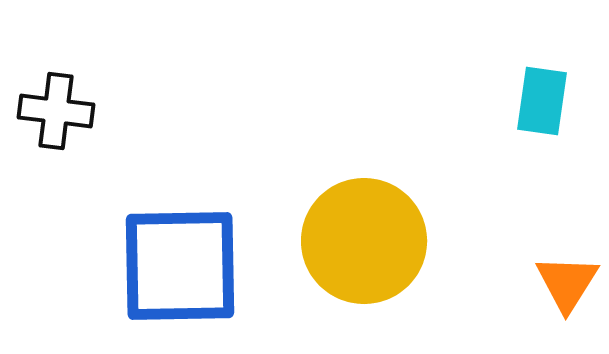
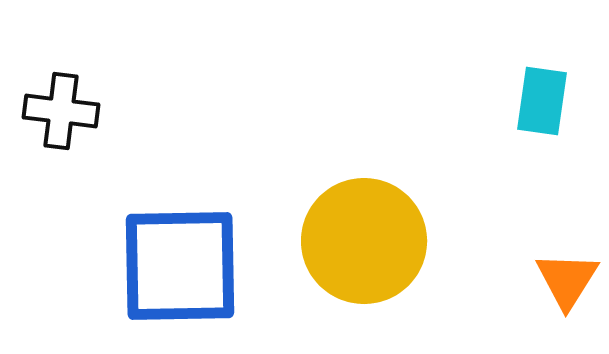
black cross: moved 5 px right
orange triangle: moved 3 px up
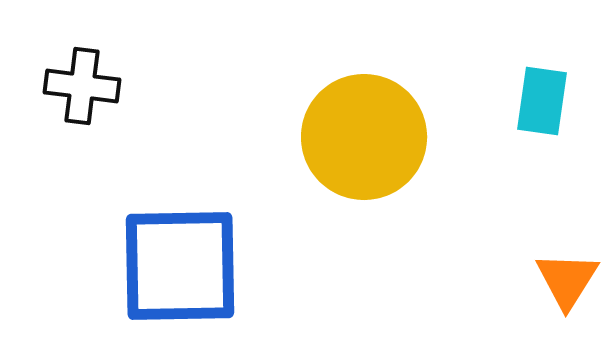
black cross: moved 21 px right, 25 px up
yellow circle: moved 104 px up
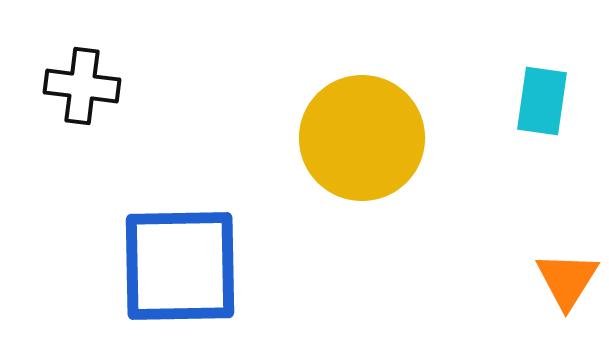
yellow circle: moved 2 px left, 1 px down
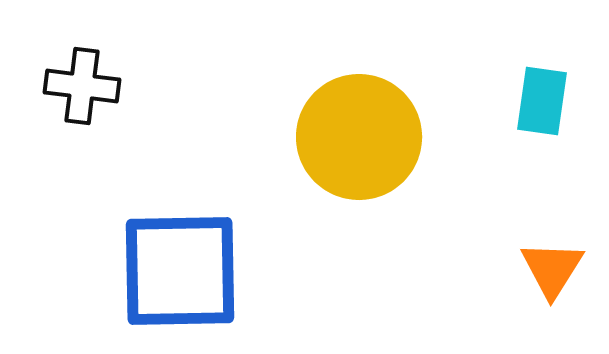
yellow circle: moved 3 px left, 1 px up
blue square: moved 5 px down
orange triangle: moved 15 px left, 11 px up
